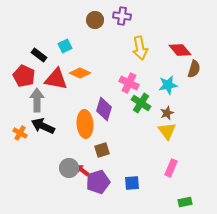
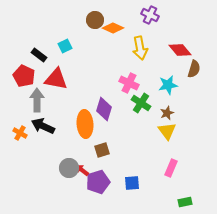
purple cross: moved 28 px right, 1 px up; rotated 18 degrees clockwise
orange diamond: moved 33 px right, 45 px up
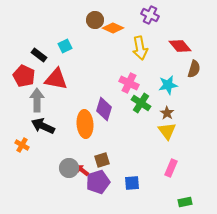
red diamond: moved 4 px up
brown star: rotated 16 degrees counterclockwise
orange cross: moved 2 px right, 12 px down
brown square: moved 10 px down
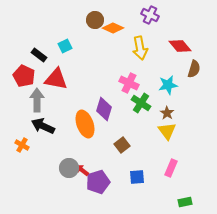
orange ellipse: rotated 16 degrees counterclockwise
brown square: moved 20 px right, 15 px up; rotated 21 degrees counterclockwise
blue square: moved 5 px right, 6 px up
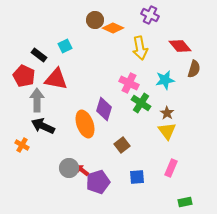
cyan star: moved 3 px left, 5 px up
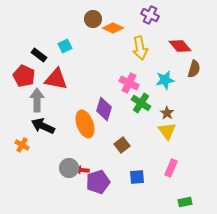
brown circle: moved 2 px left, 1 px up
red arrow: rotated 32 degrees counterclockwise
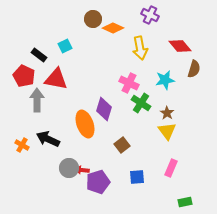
black arrow: moved 5 px right, 13 px down
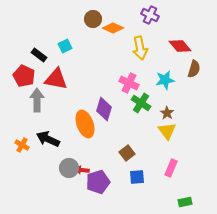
brown square: moved 5 px right, 8 px down
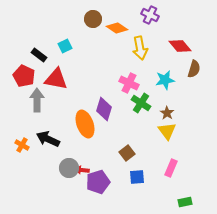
orange diamond: moved 4 px right; rotated 10 degrees clockwise
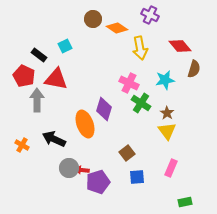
black arrow: moved 6 px right
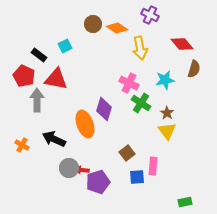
brown circle: moved 5 px down
red diamond: moved 2 px right, 2 px up
pink rectangle: moved 18 px left, 2 px up; rotated 18 degrees counterclockwise
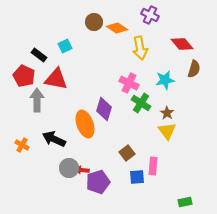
brown circle: moved 1 px right, 2 px up
